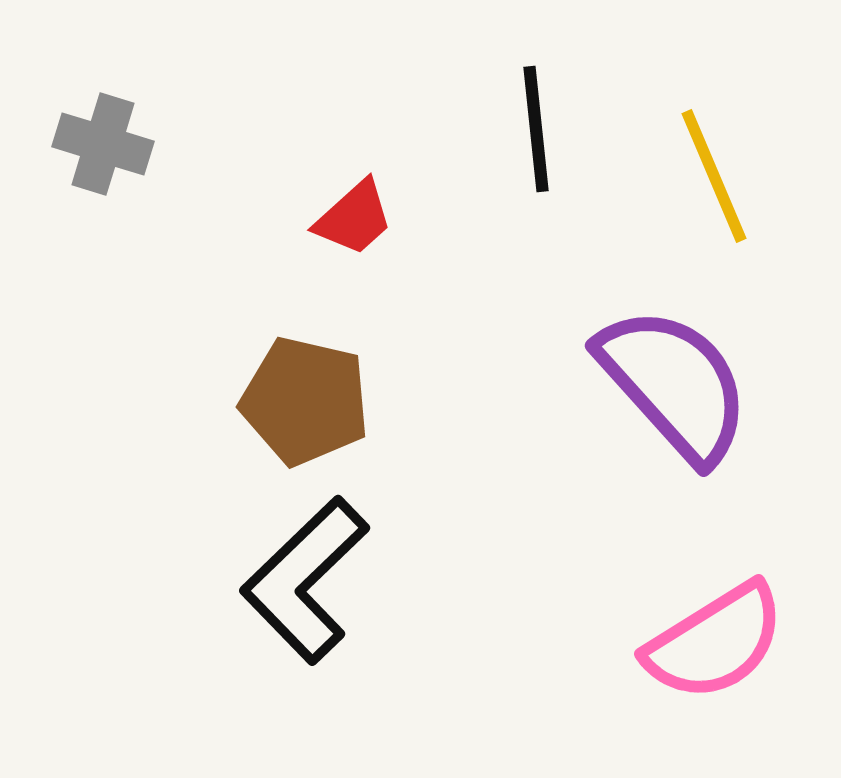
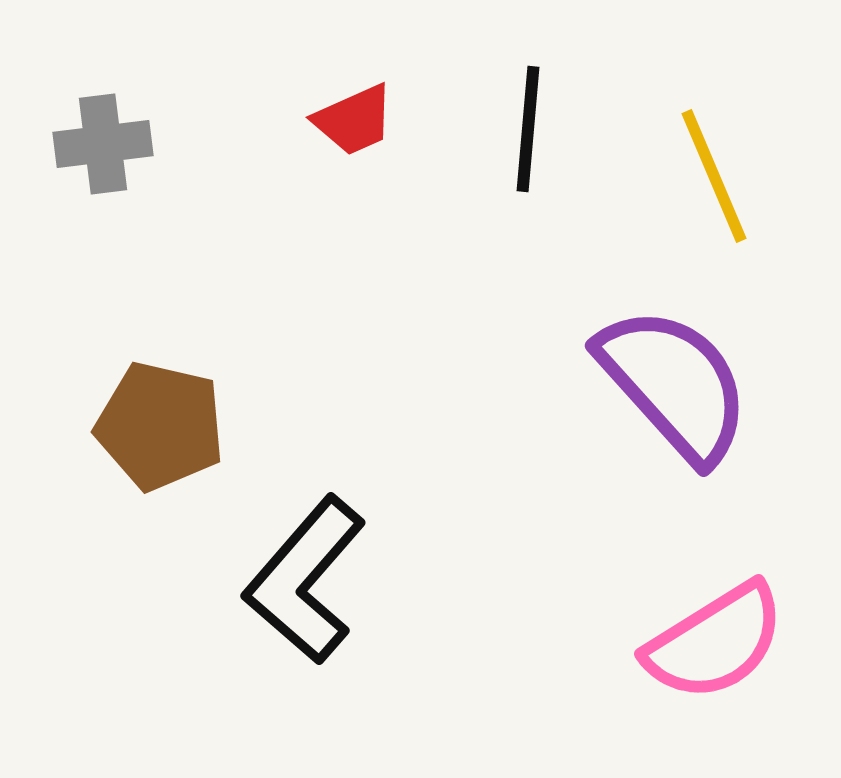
black line: moved 8 px left; rotated 11 degrees clockwise
gray cross: rotated 24 degrees counterclockwise
red trapezoid: moved 98 px up; rotated 18 degrees clockwise
brown pentagon: moved 145 px left, 25 px down
black L-shape: rotated 5 degrees counterclockwise
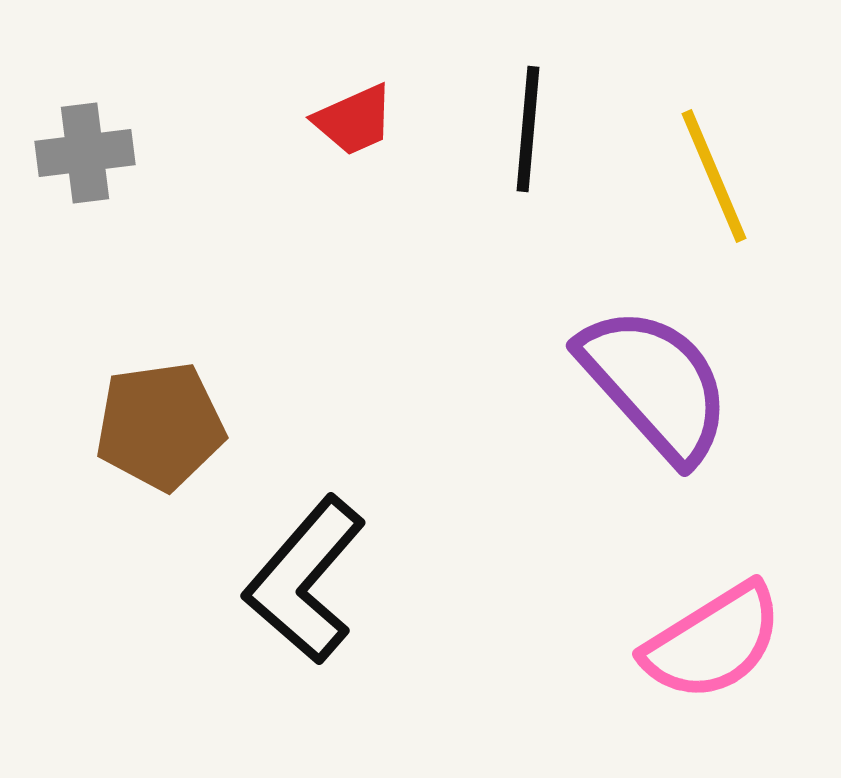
gray cross: moved 18 px left, 9 px down
purple semicircle: moved 19 px left
brown pentagon: rotated 21 degrees counterclockwise
pink semicircle: moved 2 px left
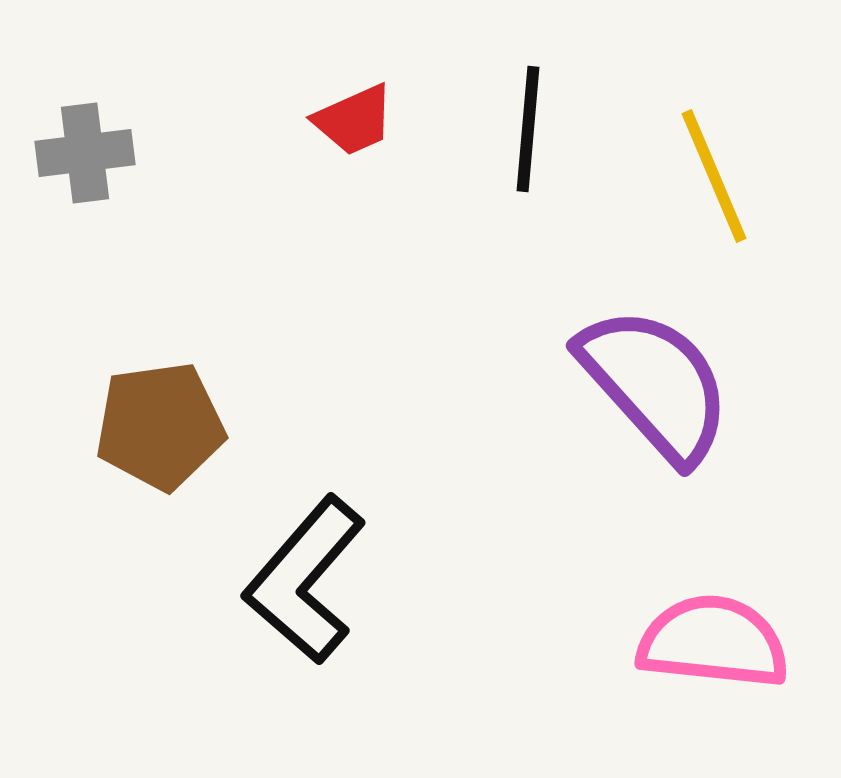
pink semicircle: rotated 142 degrees counterclockwise
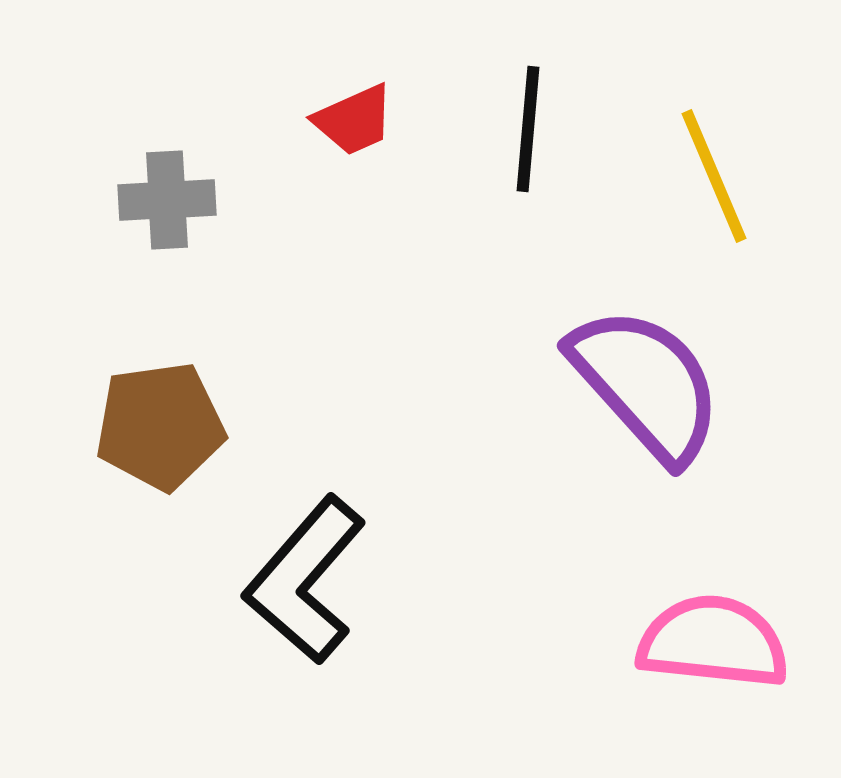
gray cross: moved 82 px right, 47 px down; rotated 4 degrees clockwise
purple semicircle: moved 9 px left
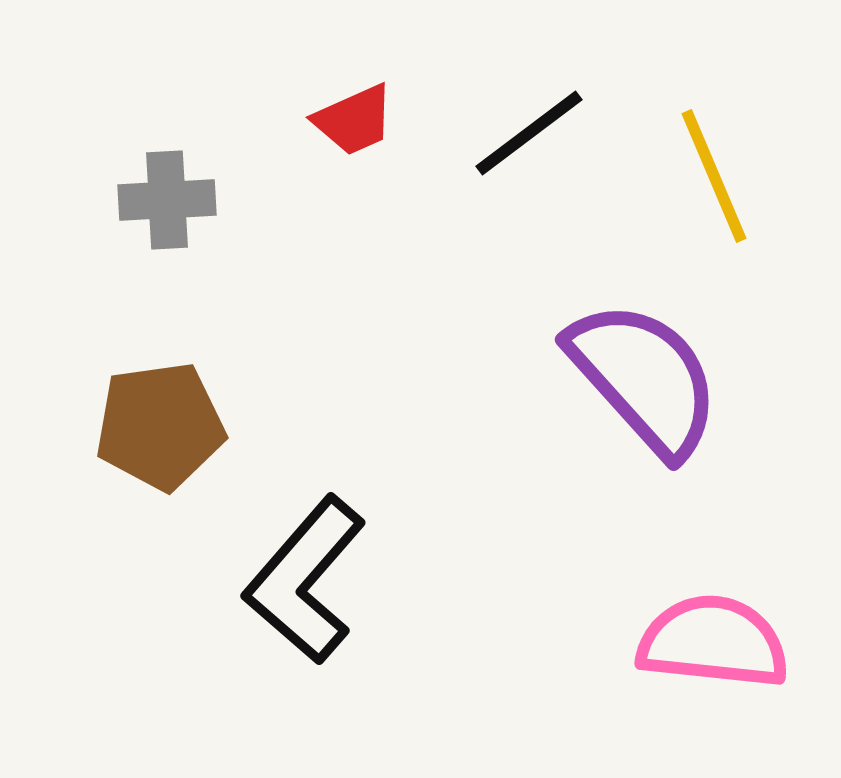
black line: moved 1 px right, 4 px down; rotated 48 degrees clockwise
purple semicircle: moved 2 px left, 6 px up
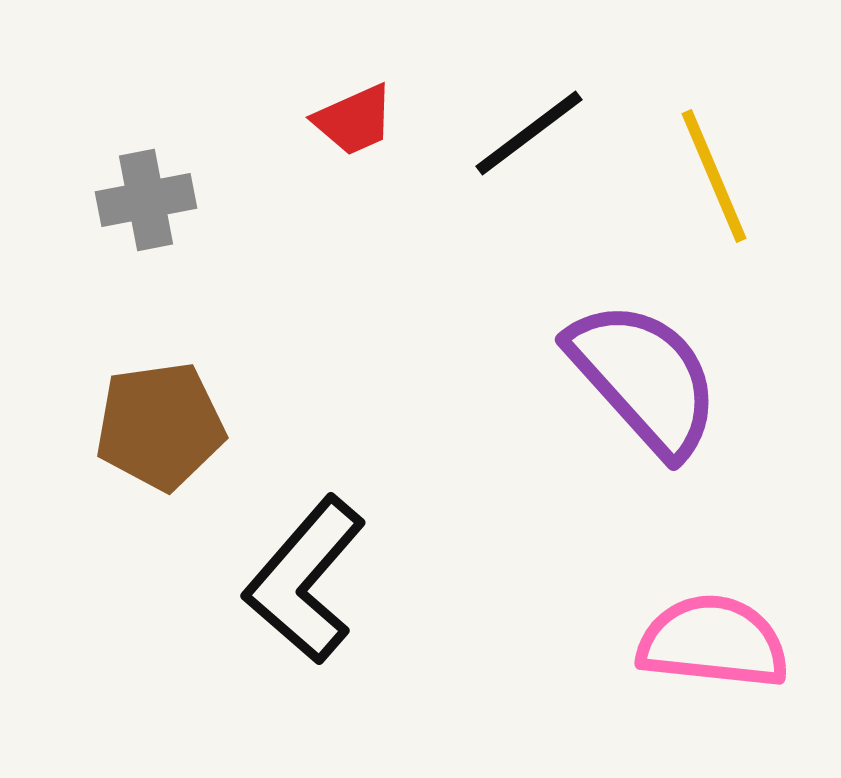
gray cross: moved 21 px left; rotated 8 degrees counterclockwise
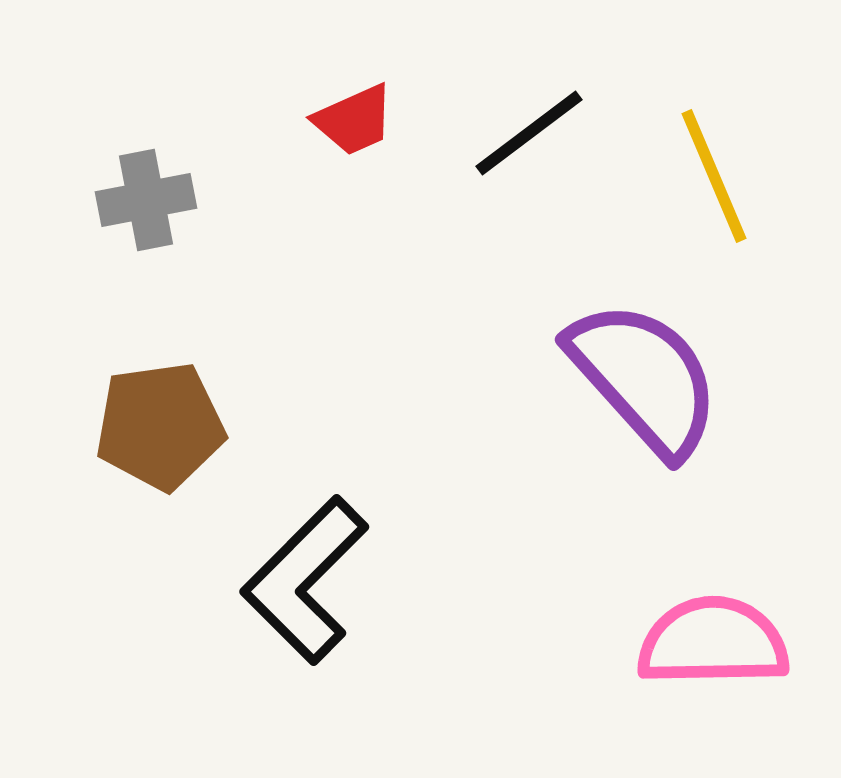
black L-shape: rotated 4 degrees clockwise
pink semicircle: rotated 7 degrees counterclockwise
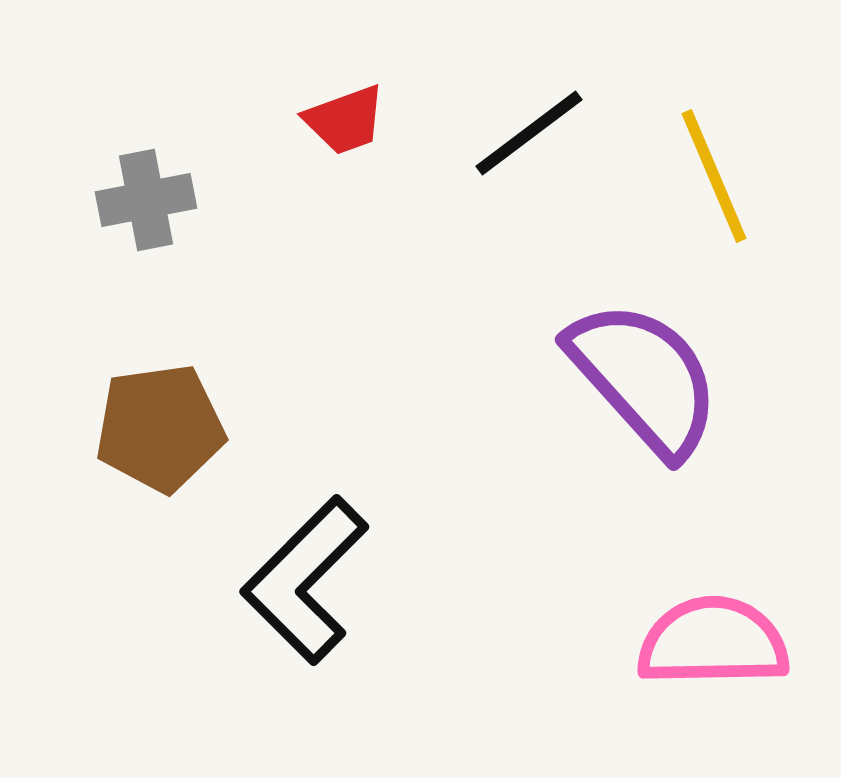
red trapezoid: moved 9 px left; rotated 4 degrees clockwise
brown pentagon: moved 2 px down
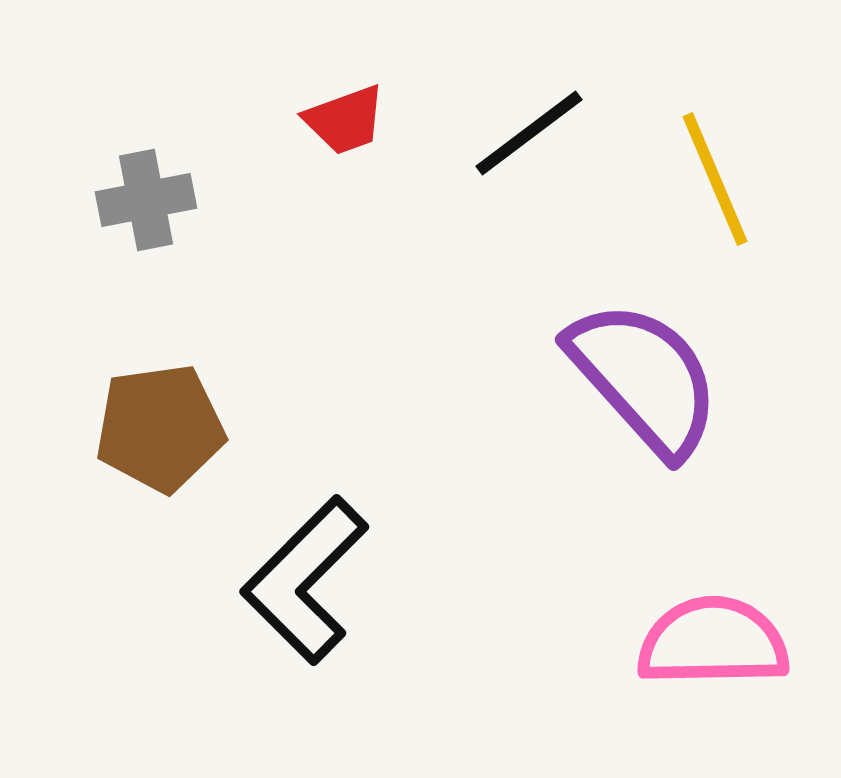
yellow line: moved 1 px right, 3 px down
